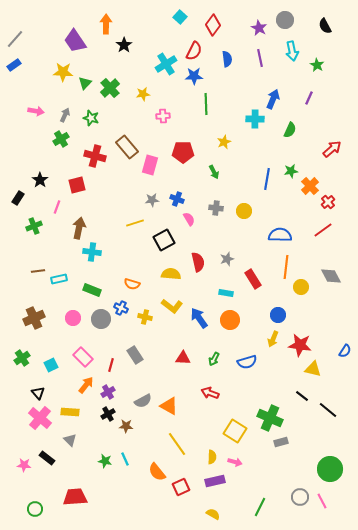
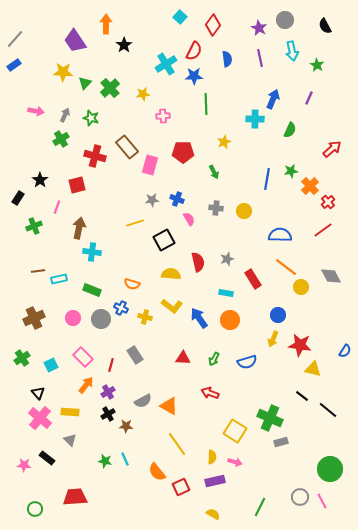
orange line at (286, 267): rotated 60 degrees counterclockwise
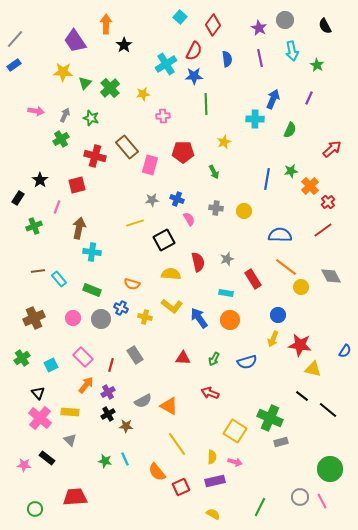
cyan rectangle at (59, 279): rotated 63 degrees clockwise
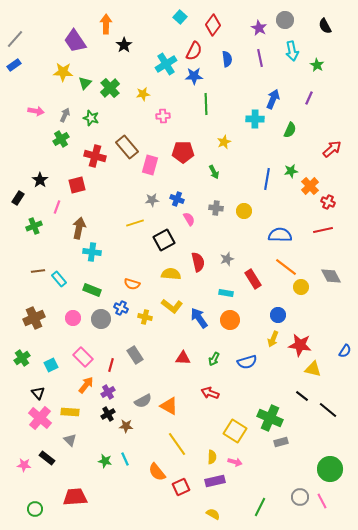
red cross at (328, 202): rotated 24 degrees counterclockwise
red line at (323, 230): rotated 24 degrees clockwise
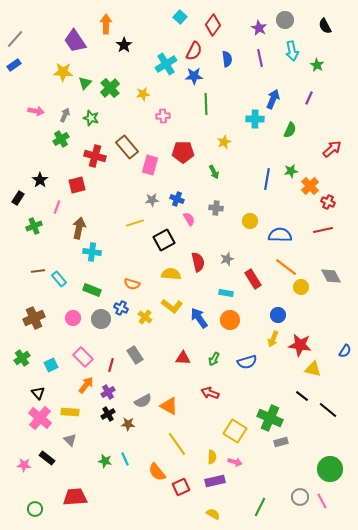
yellow circle at (244, 211): moved 6 px right, 10 px down
yellow cross at (145, 317): rotated 24 degrees clockwise
brown star at (126, 426): moved 2 px right, 2 px up
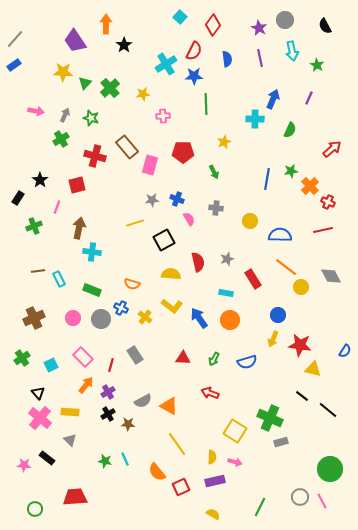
cyan rectangle at (59, 279): rotated 14 degrees clockwise
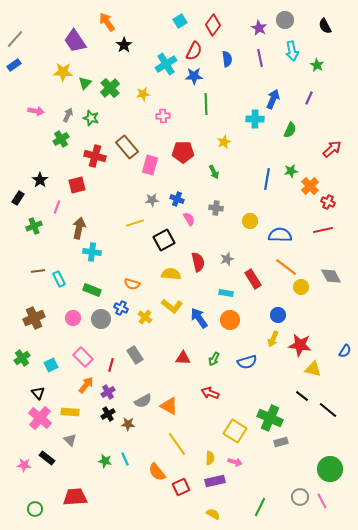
cyan square at (180, 17): moved 4 px down; rotated 16 degrees clockwise
orange arrow at (106, 24): moved 1 px right, 2 px up; rotated 36 degrees counterclockwise
gray arrow at (65, 115): moved 3 px right
yellow semicircle at (212, 457): moved 2 px left, 1 px down
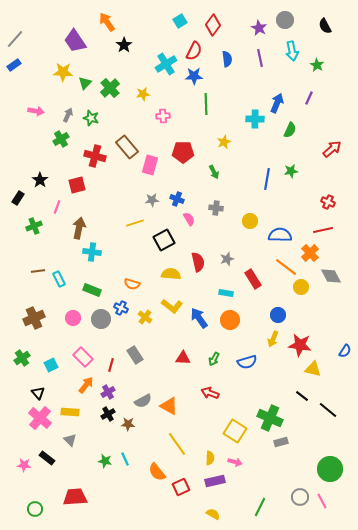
blue arrow at (273, 99): moved 4 px right, 4 px down
orange cross at (310, 186): moved 67 px down
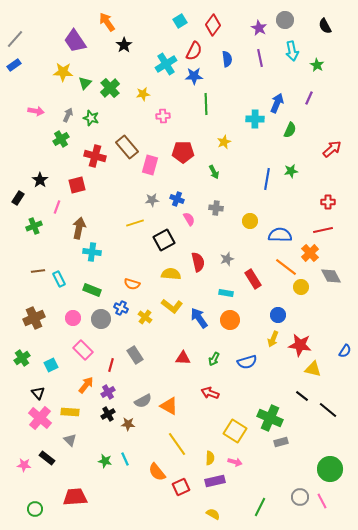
red cross at (328, 202): rotated 24 degrees counterclockwise
pink rectangle at (83, 357): moved 7 px up
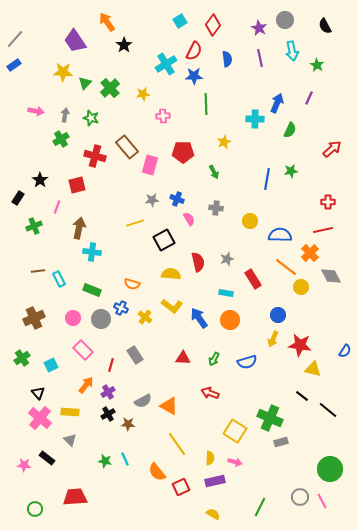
gray arrow at (68, 115): moved 3 px left; rotated 16 degrees counterclockwise
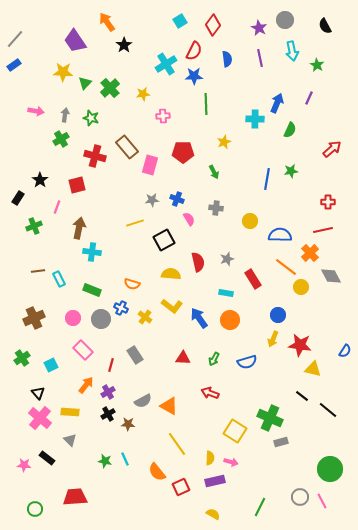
pink arrow at (235, 462): moved 4 px left
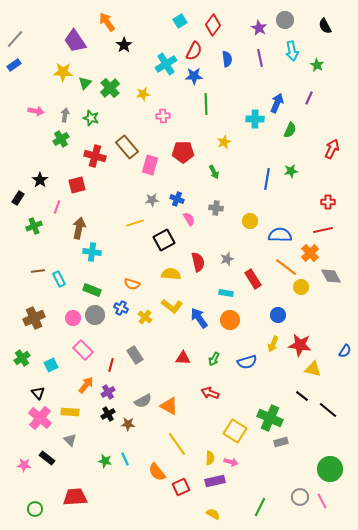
red arrow at (332, 149): rotated 24 degrees counterclockwise
gray circle at (101, 319): moved 6 px left, 4 px up
yellow arrow at (273, 339): moved 5 px down
